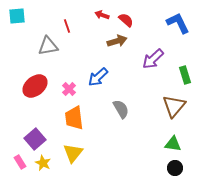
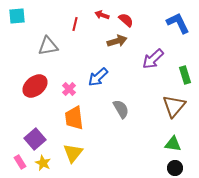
red line: moved 8 px right, 2 px up; rotated 32 degrees clockwise
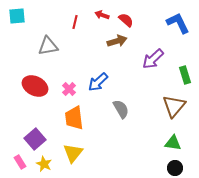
red line: moved 2 px up
blue arrow: moved 5 px down
red ellipse: rotated 65 degrees clockwise
green triangle: moved 1 px up
yellow star: moved 1 px right, 1 px down
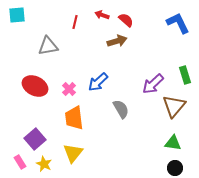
cyan square: moved 1 px up
purple arrow: moved 25 px down
